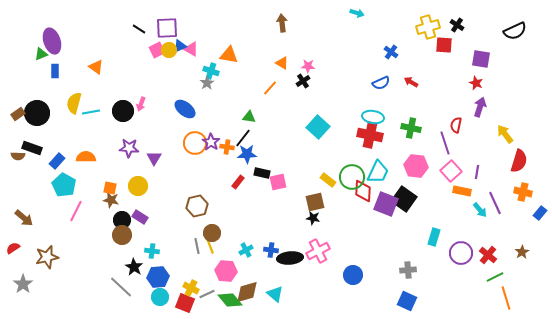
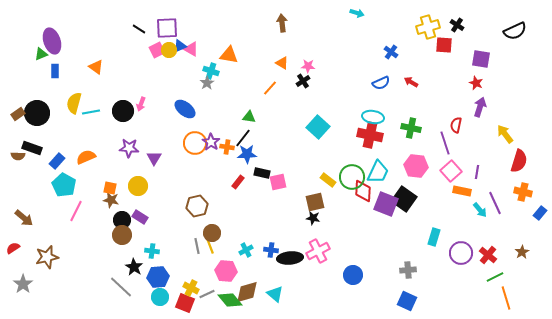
orange semicircle at (86, 157): rotated 24 degrees counterclockwise
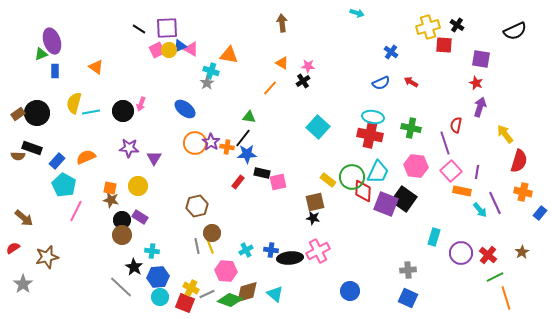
blue circle at (353, 275): moved 3 px left, 16 px down
green diamond at (230, 300): rotated 30 degrees counterclockwise
blue square at (407, 301): moved 1 px right, 3 px up
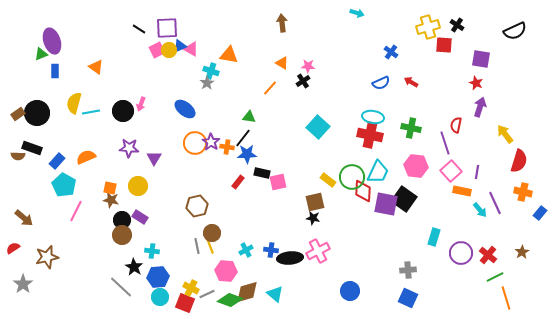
purple square at (386, 204): rotated 10 degrees counterclockwise
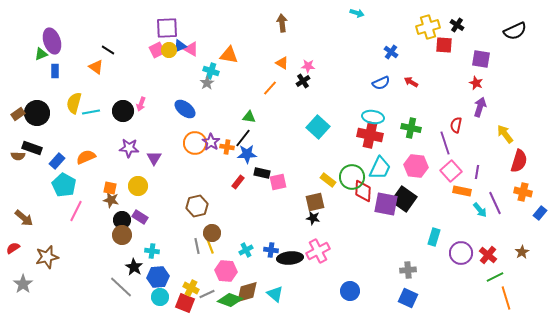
black line at (139, 29): moved 31 px left, 21 px down
cyan trapezoid at (378, 172): moved 2 px right, 4 px up
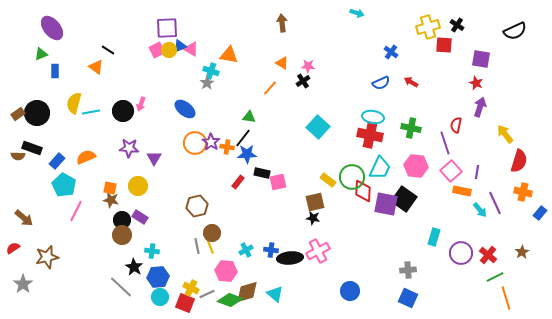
purple ellipse at (52, 41): moved 13 px up; rotated 20 degrees counterclockwise
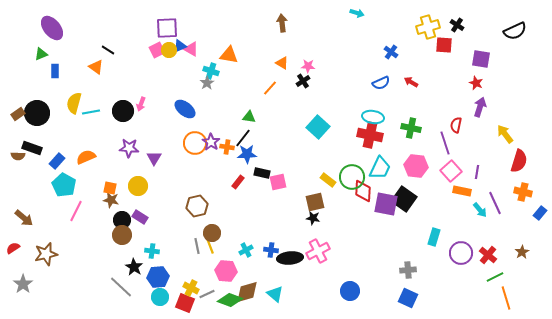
brown star at (47, 257): moved 1 px left, 3 px up
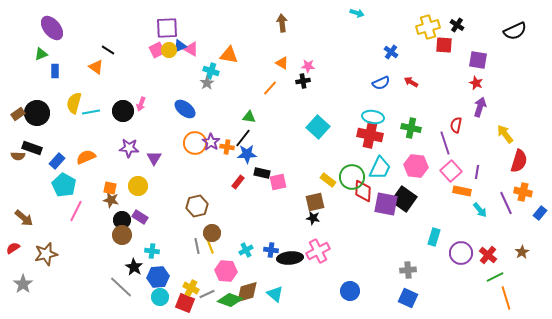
purple square at (481, 59): moved 3 px left, 1 px down
black cross at (303, 81): rotated 24 degrees clockwise
purple line at (495, 203): moved 11 px right
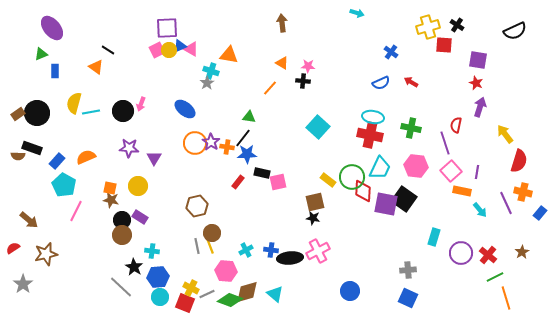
black cross at (303, 81): rotated 16 degrees clockwise
brown arrow at (24, 218): moved 5 px right, 2 px down
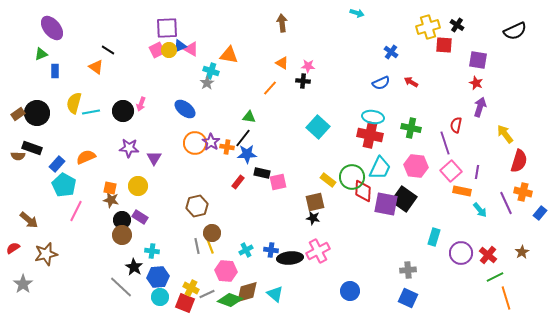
blue rectangle at (57, 161): moved 3 px down
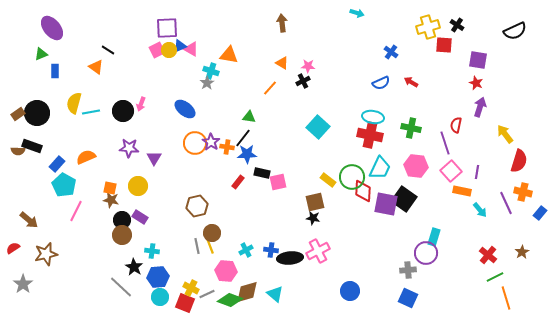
black cross at (303, 81): rotated 32 degrees counterclockwise
black rectangle at (32, 148): moved 2 px up
brown semicircle at (18, 156): moved 5 px up
purple circle at (461, 253): moved 35 px left
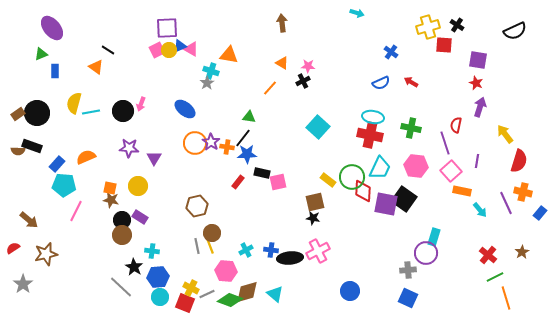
purple line at (477, 172): moved 11 px up
cyan pentagon at (64, 185): rotated 25 degrees counterclockwise
